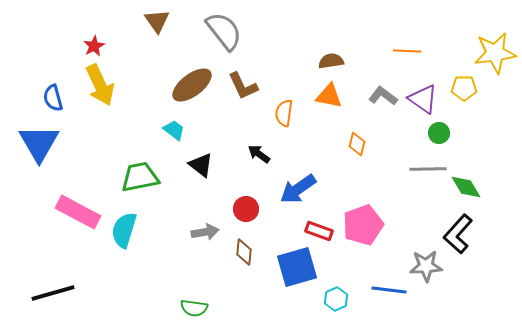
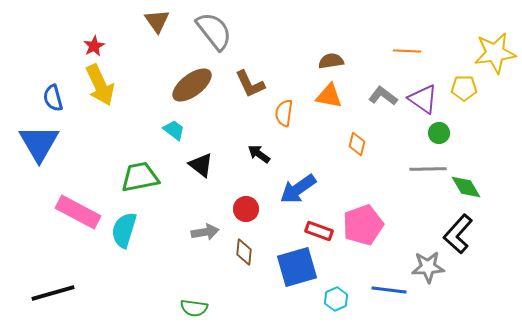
gray semicircle: moved 10 px left
brown L-shape: moved 7 px right, 2 px up
gray star: moved 2 px right, 1 px down
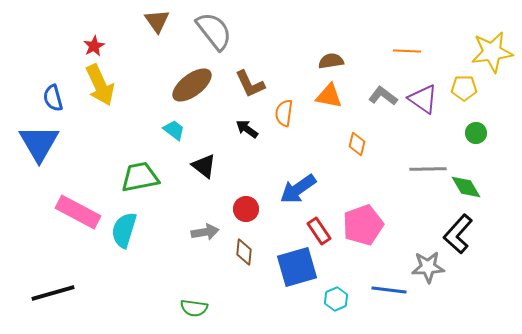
yellow star: moved 3 px left, 1 px up
green circle: moved 37 px right
black arrow: moved 12 px left, 25 px up
black triangle: moved 3 px right, 1 px down
red rectangle: rotated 36 degrees clockwise
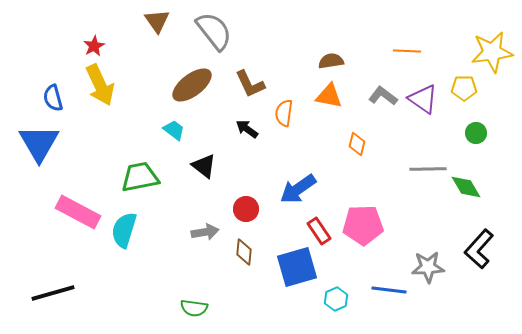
pink pentagon: rotated 18 degrees clockwise
black L-shape: moved 21 px right, 15 px down
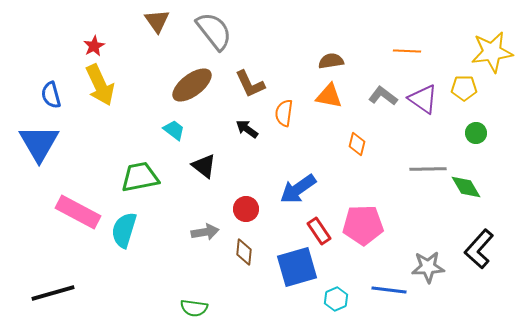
blue semicircle: moved 2 px left, 3 px up
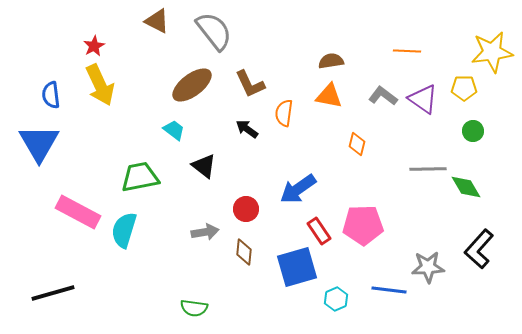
brown triangle: rotated 28 degrees counterclockwise
blue semicircle: rotated 8 degrees clockwise
green circle: moved 3 px left, 2 px up
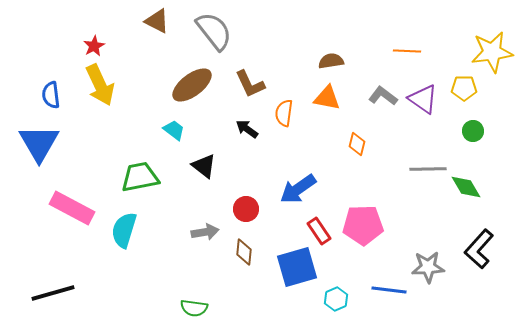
orange triangle: moved 2 px left, 2 px down
pink rectangle: moved 6 px left, 4 px up
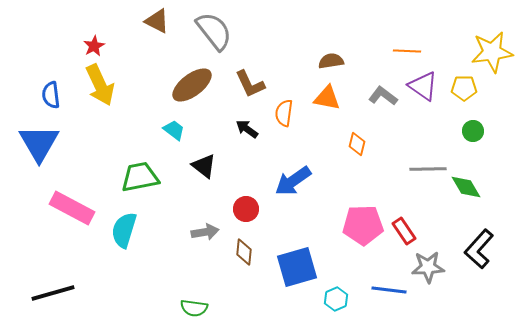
purple triangle: moved 13 px up
blue arrow: moved 5 px left, 8 px up
red rectangle: moved 85 px right
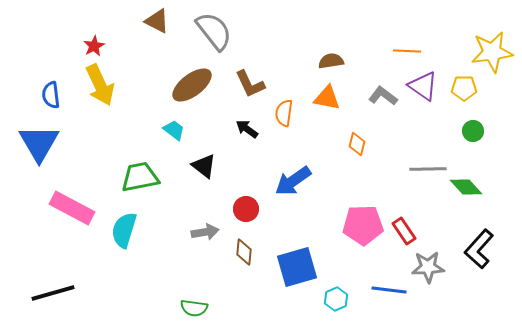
green diamond: rotated 12 degrees counterclockwise
